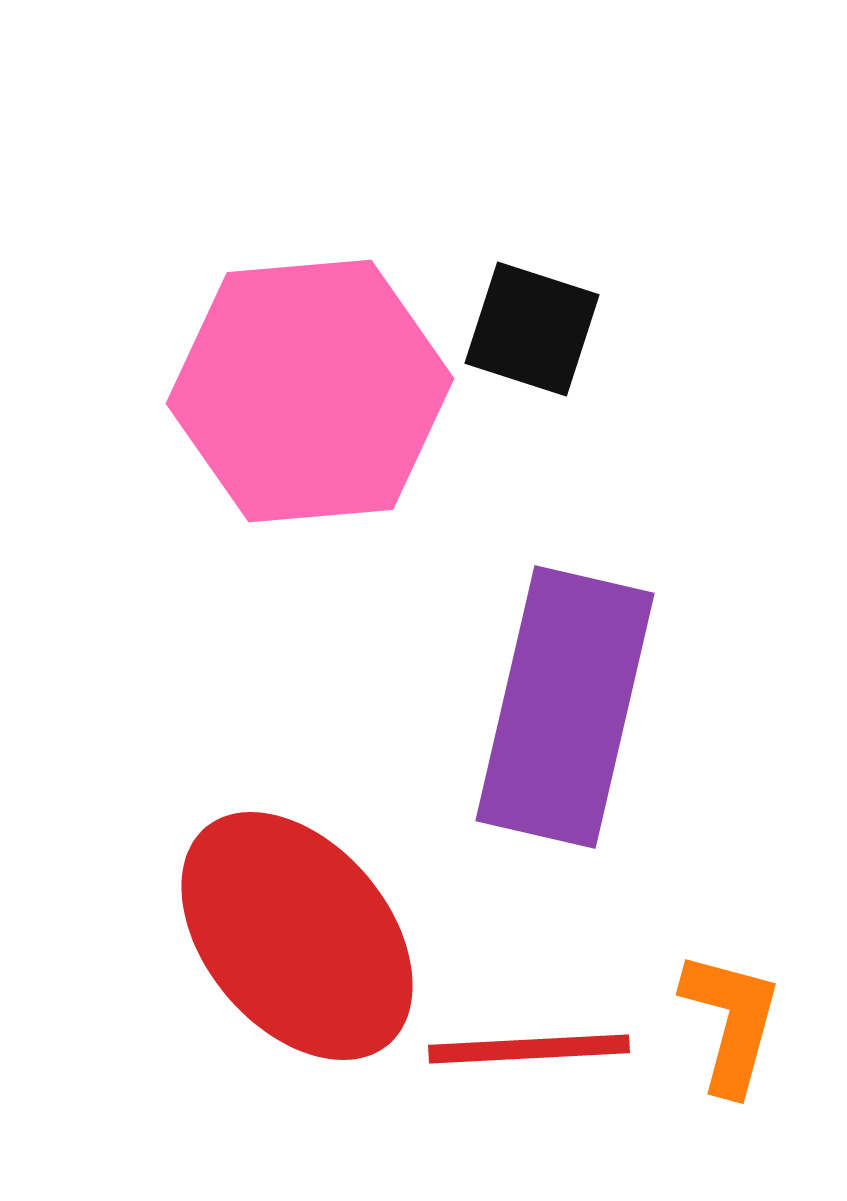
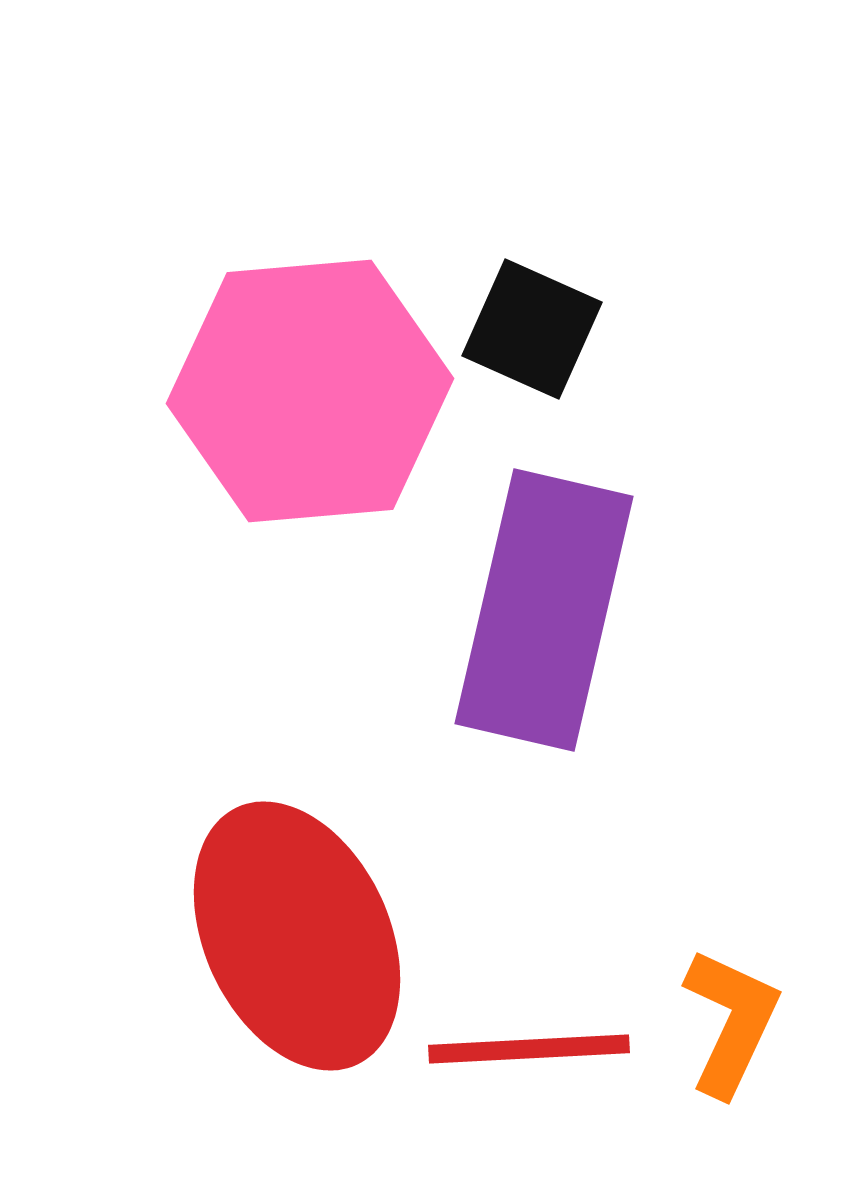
black square: rotated 6 degrees clockwise
purple rectangle: moved 21 px left, 97 px up
red ellipse: rotated 15 degrees clockwise
orange L-shape: rotated 10 degrees clockwise
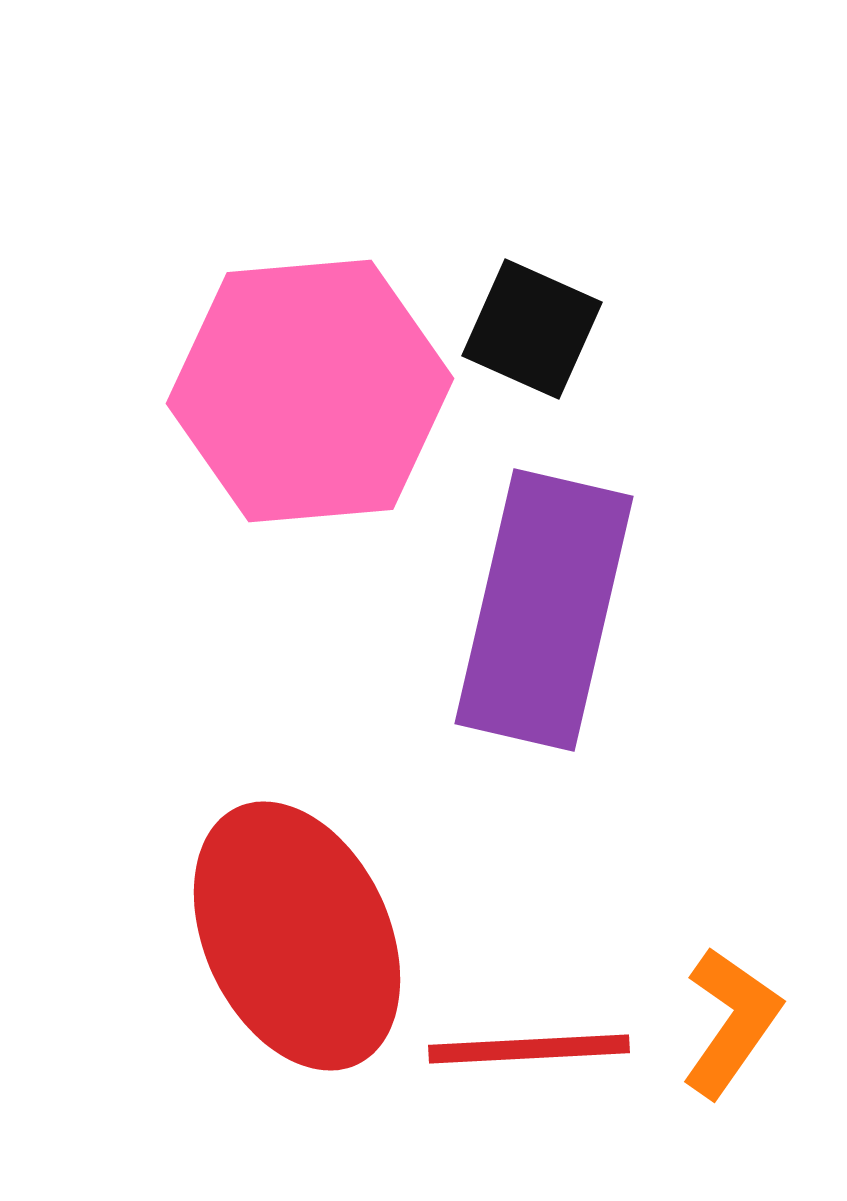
orange L-shape: rotated 10 degrees clockwise
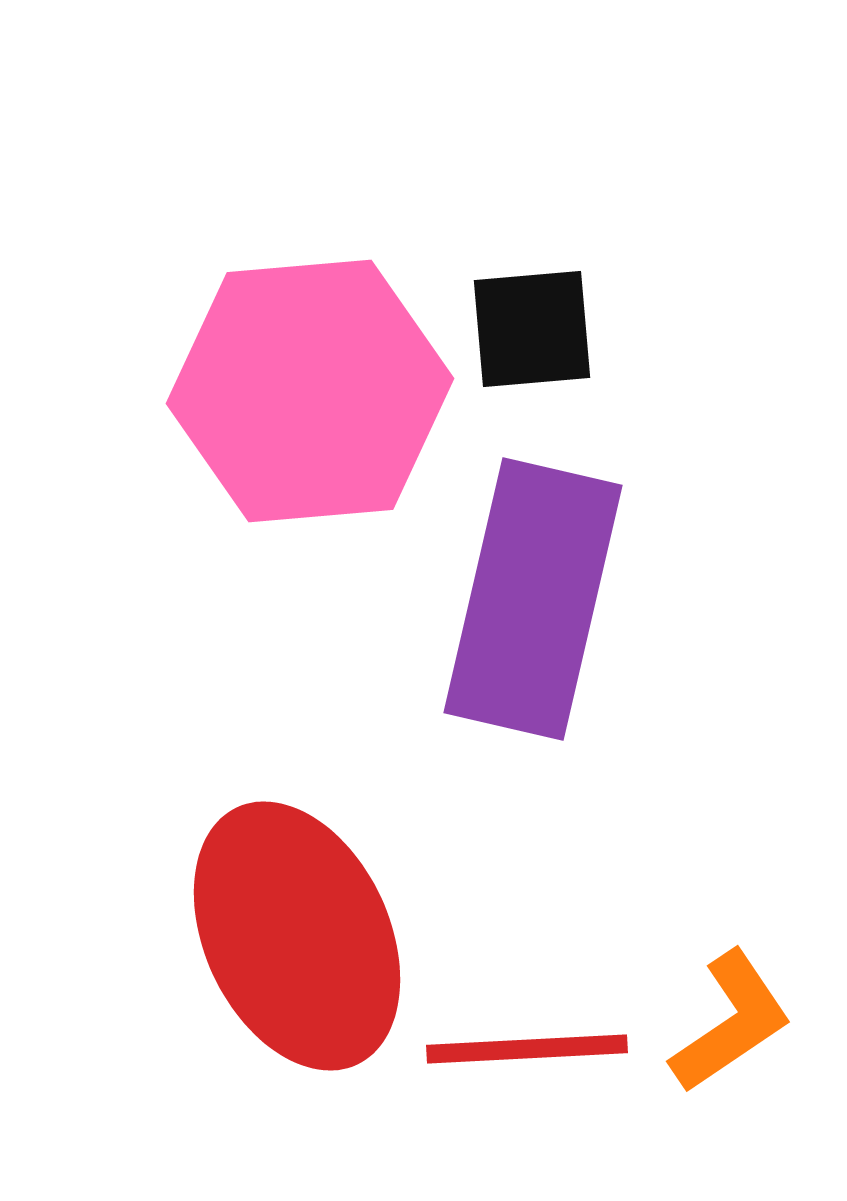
black square: rotated 29 degrees counterclockwise
purple rectangle: moved 11 px left, 11 px up
orange L-shape: rotated 21 degrees clockwise
red line: moved 2 px left
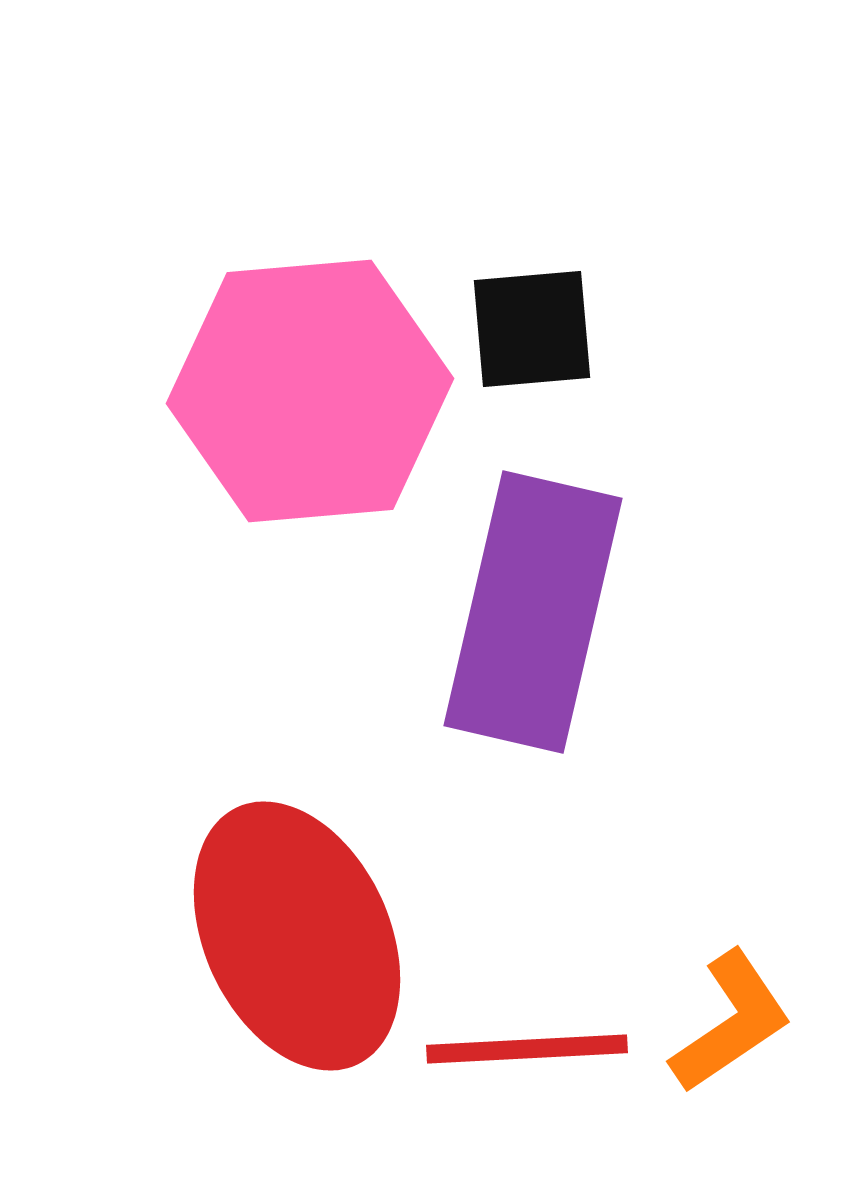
purple rectangle: moved 13 px down
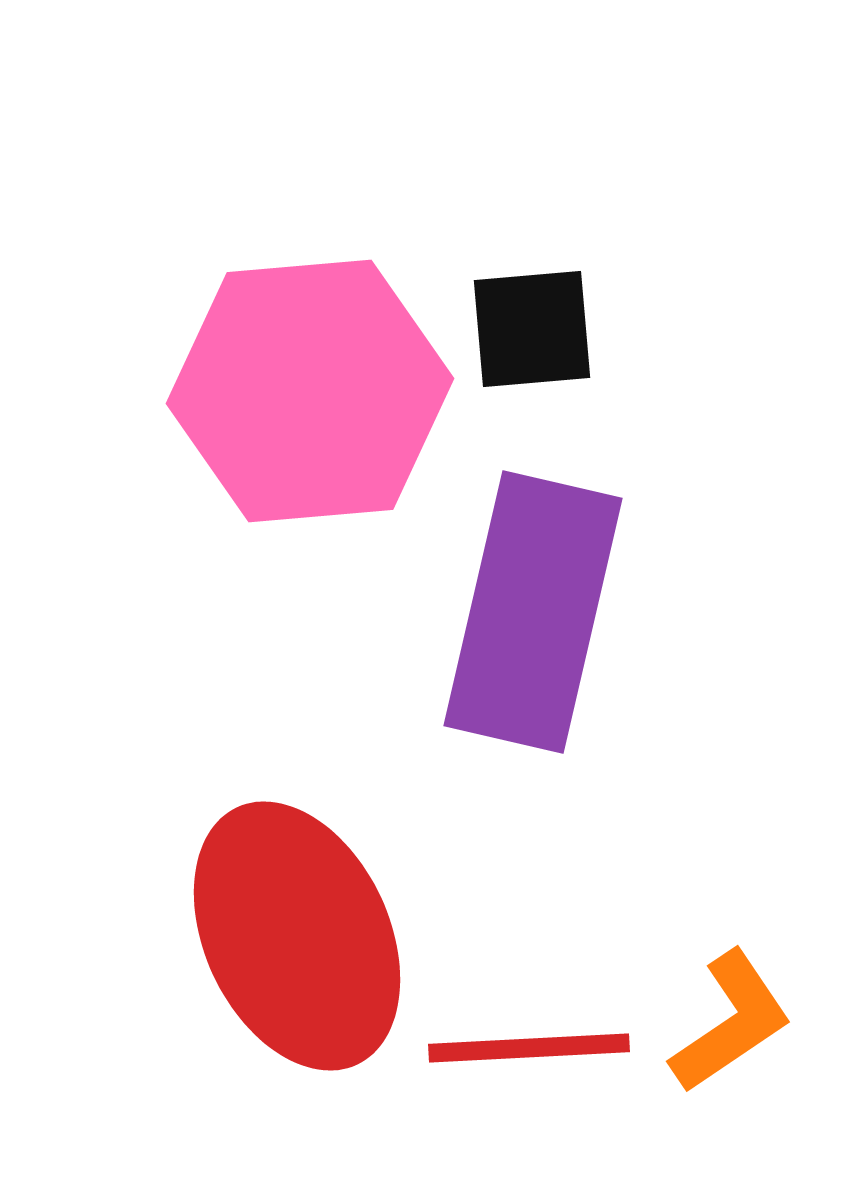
red line: moved 2 px right, 1 px up
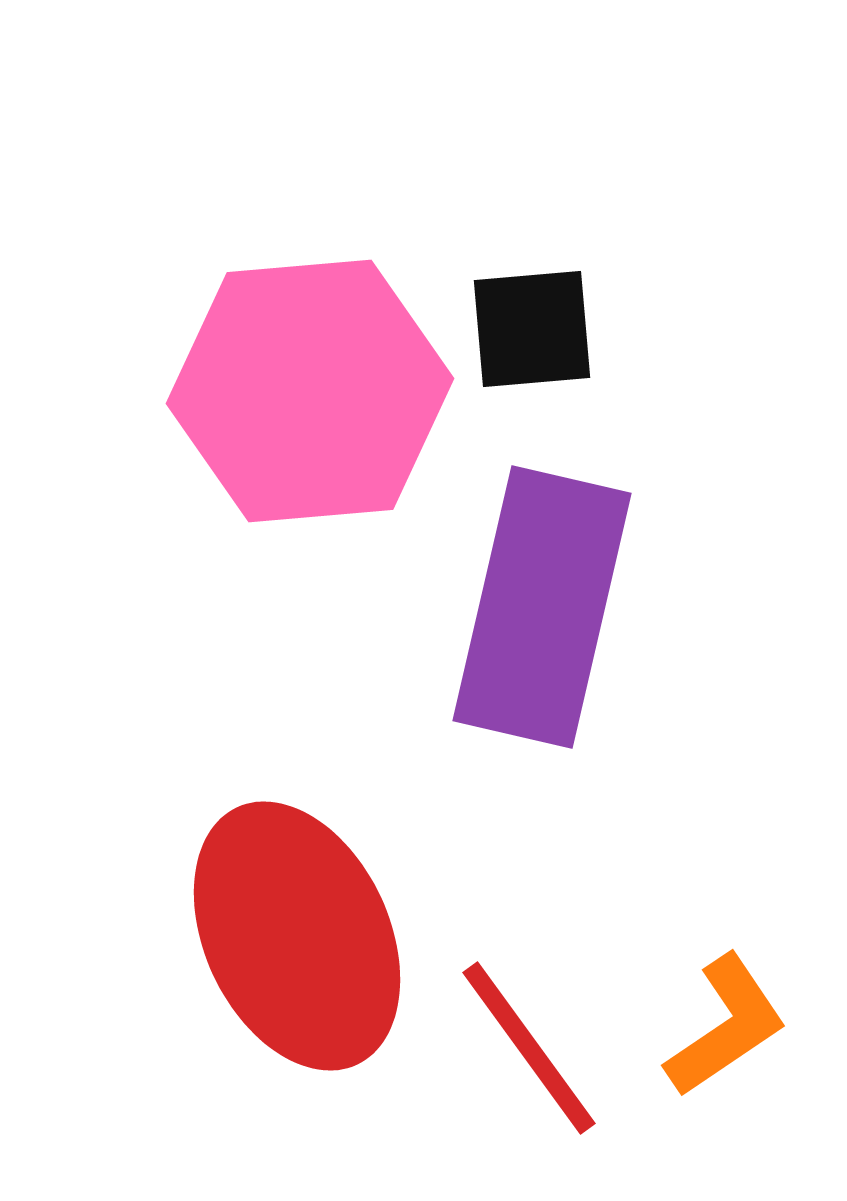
purple rectangle: moved 9 px right, 5 px up
orange L-shape: moved 5 px left, 4 px down
red line: rotated 57 degrees clockwise
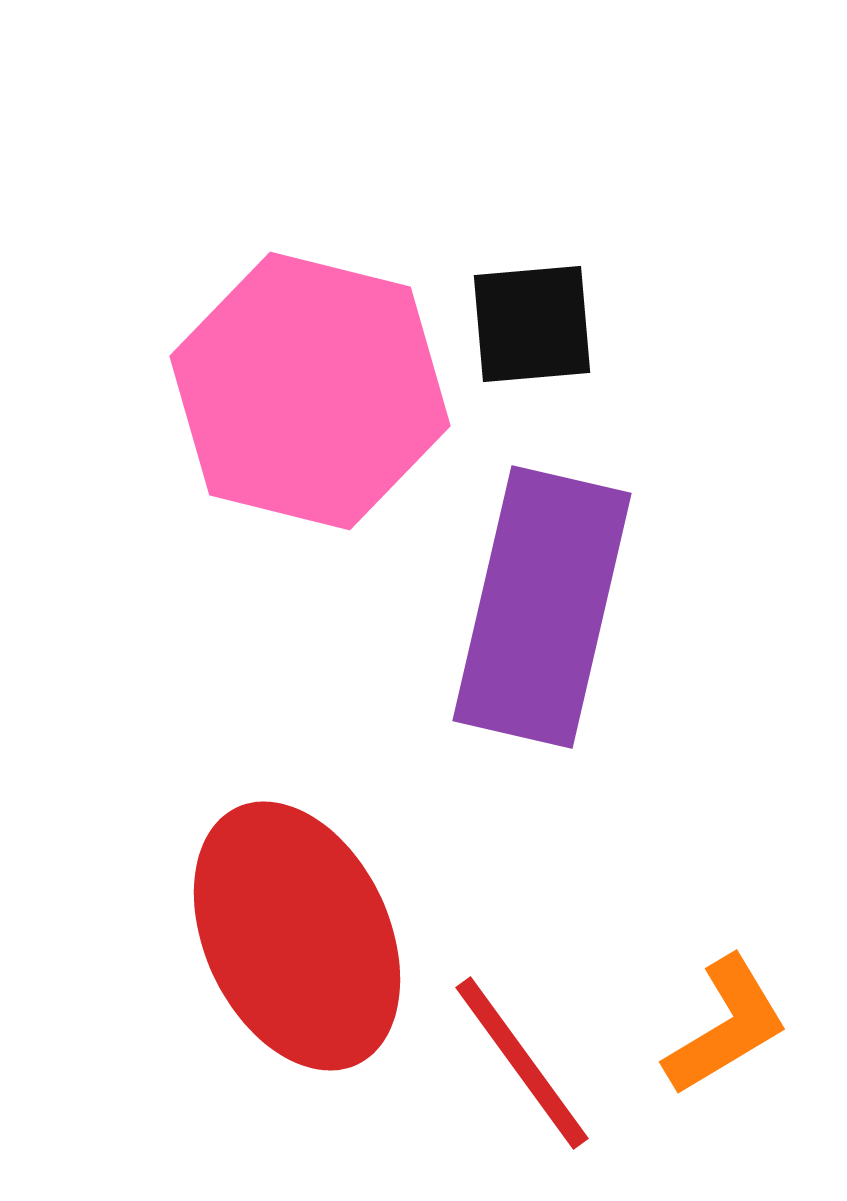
black square: moved 5 px up
pink hexagon: rotated 19 degrees clockwise
orange L-shape: rotated 3 degrees clockwise
red line: moved 7 px left, 15 px down
